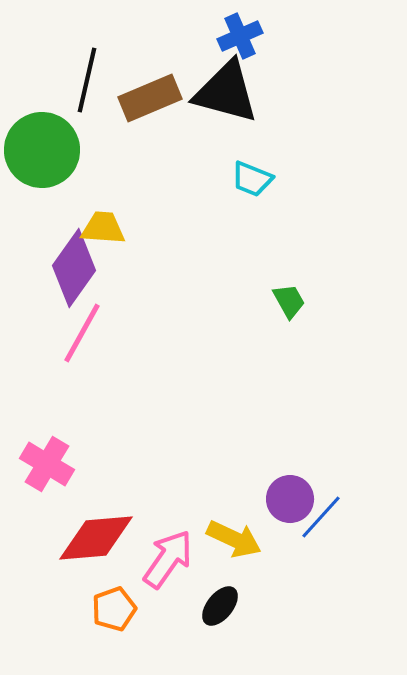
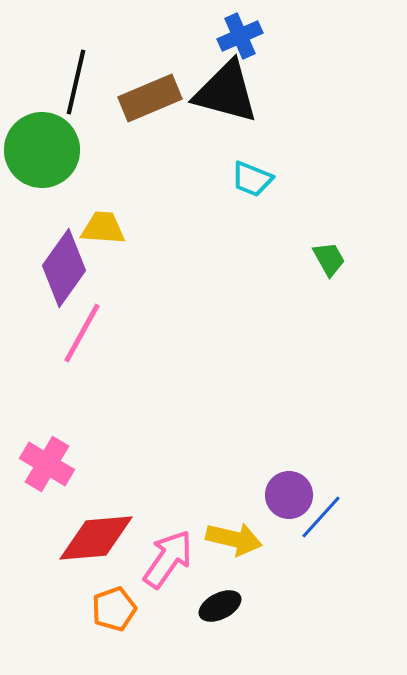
black line: moved 11 px left, 2 px down
purple diamond: moved 10 px left
green trapezoid: moved 40 px right, 42 px up
purple circle: moved 1 px left, 4 px up
yellow arrow: rotated 12 degrees counterclockwise
black ellipse: rotated 24 degrees clockwise
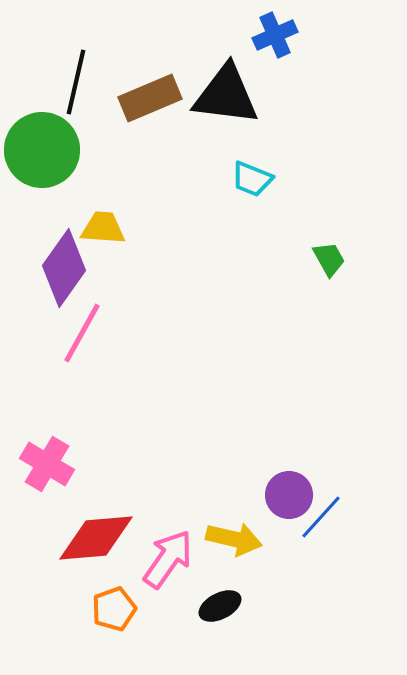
blue cross: moved 35 px right, 1 px up
black triangle: moved 3 px down; rotated 8 degrees counterclockwise
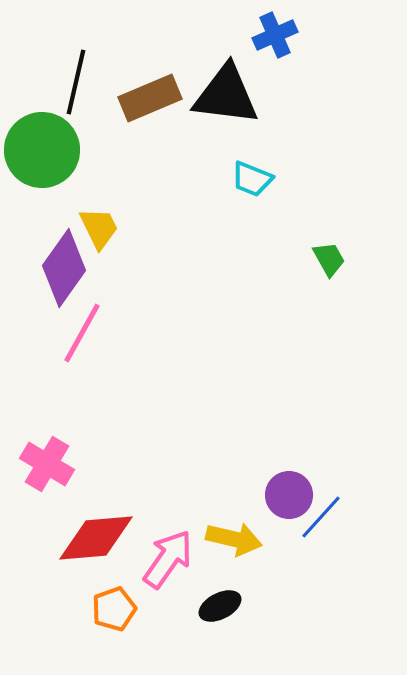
yellow trapezoid: moved 4 px left; rotated 60 degrees clockwise
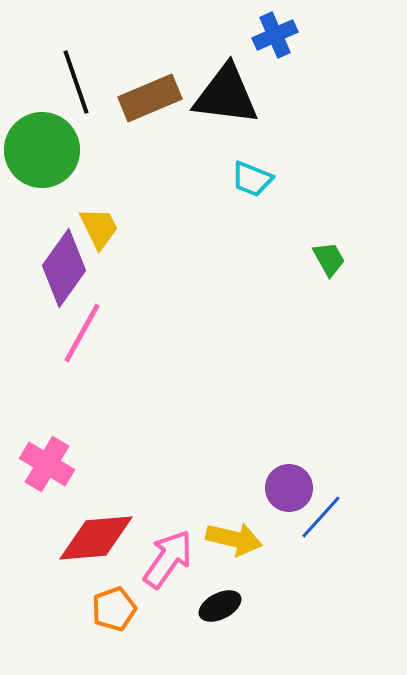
black line: rotated 32 degrees counterclockwise
purple circle: moved 7 px up
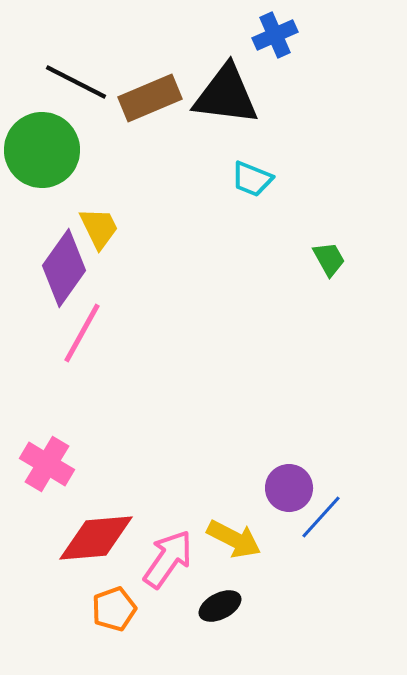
black line: rotated 44 degrees counterclockwise
yellow arrow: rotated 14 degrees clockwise
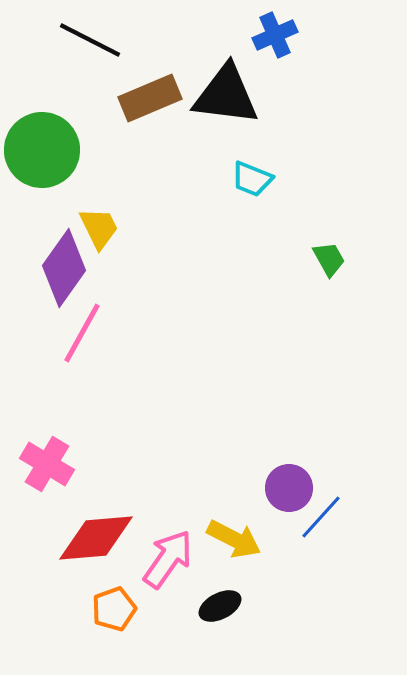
black line: moved 14 px right, 42 px up
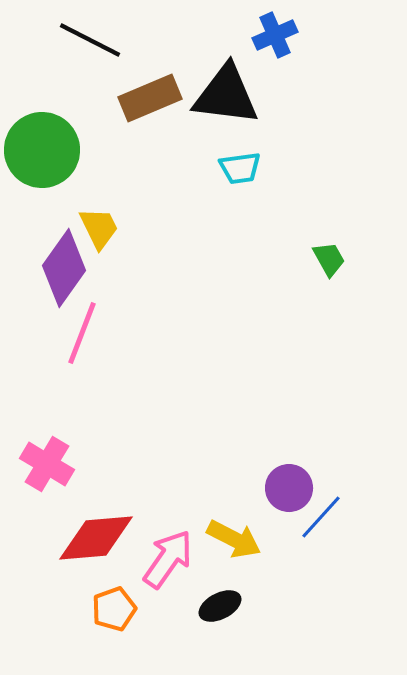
cyan trapezoid: moved 12 px left, 11 px up; rotated 30 degrees counterclockwise
pink line: rotated 8 degrees counterclockwise
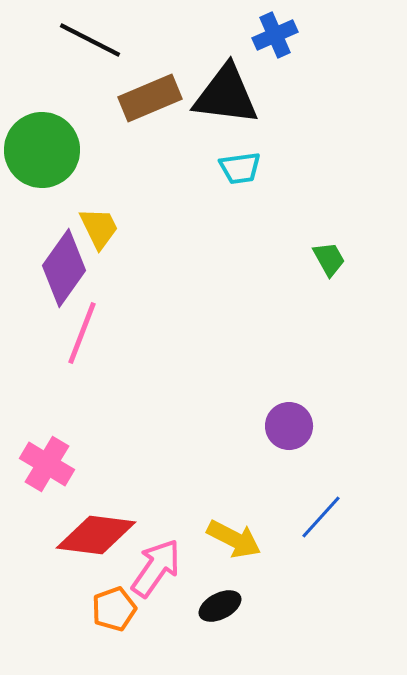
purple circle: moved 62 px up
red diamond: moved 3 px up; rotated 12 degrees clockwise
pink arrow: moved 12 px left, 9 px down
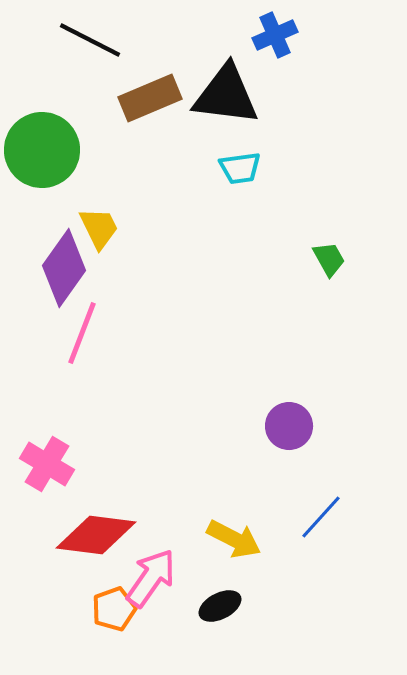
pink arrow: moved 5 px left, 10 px down
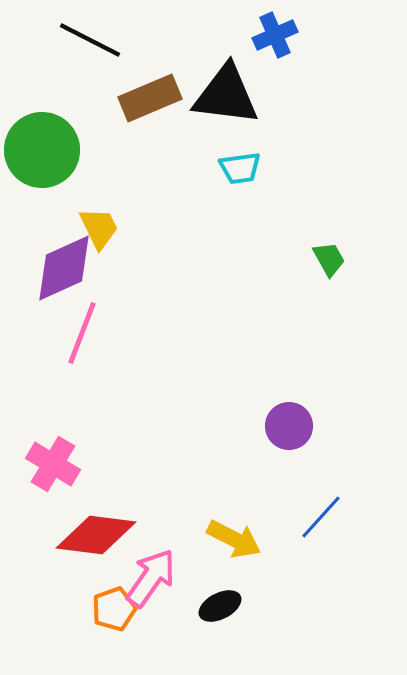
purple diamond: rotated 30 degrees clockwise
pink cross: moved 6 px right
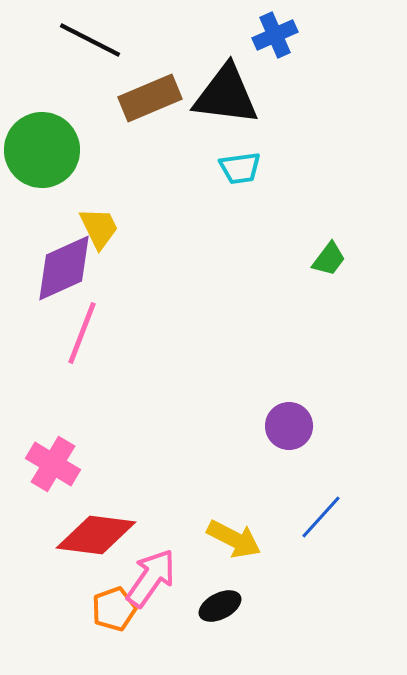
green trapezoid: rotated 66 degrees clockwise
